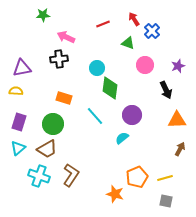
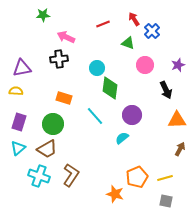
purple star: moved 1 px up
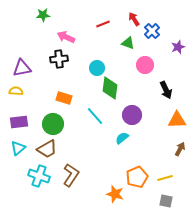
purple star: moved 18 px up
purple rectangle: rotated 66 degrees clockwise
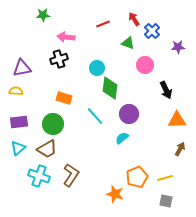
pink arrow: rotated 18 degrees counterclockwise
purple star: rotated 16 degrees clockwise
black cross: rotated 12 degrees counterclockwise
purple circle: moved 3 px left, 1 px up
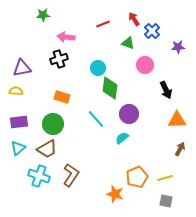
cyan circle: moved 1 px right
orange rectangle: moved 2 px left, 1 px up
cyan line: moved 1 px right, 3 px down
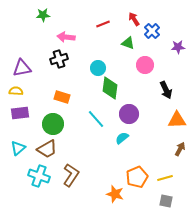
purple rectangle: moved 1 px right, 9 px up
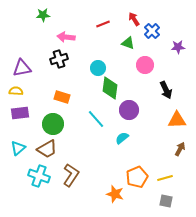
purple circle: moved 4 px up
